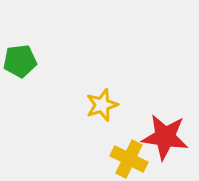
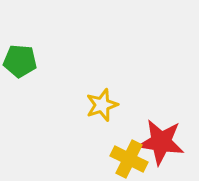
green pentagon: rotated 12 degrees clockwise
red star: moved 4 px left, 5 px down
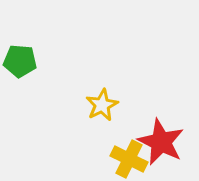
yellow star: rotated 8 degrees counterclockwise
red star: rotated 18 degrees clockwise
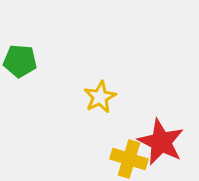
yellow star: moved 2 px left, 8 px up
yellow cross: rotated 9 degrees counterclockwise
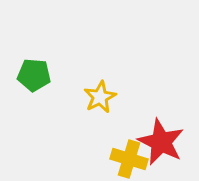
green pentagon: moved 14 px right, 14 px down
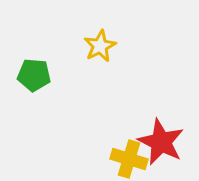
yellow star: moved 51 px up
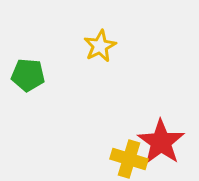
green pentagon: moved 6 px left
red star: rotated 9 degrees clockwise
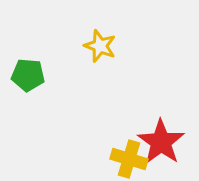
yellow star: rotated 24 degrees counterclockwise
